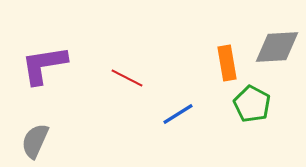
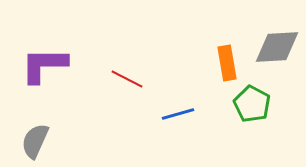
purple L-shape: rotated 9 degrees clockwise
red line: moved 1 px down
blue line: rotated 16 degrees clockwise
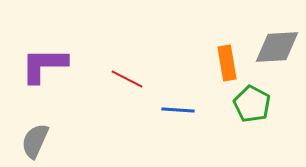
blue line: moved 4 px up; rotated 20 degrees clockwise
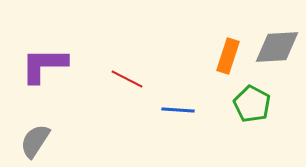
orange rectangle: moved 1 px right, 7 px up; rotated 28 degrees clockwise
gray semicircle: rotated 9 degrees clockwise
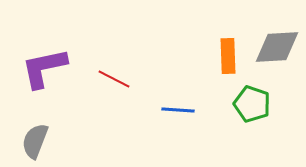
orange rectangle: rotated 20 degrees counterclockwise
purple L-shape: moved 3 px down; rotated 12 degrees counterclockwise
red line: moved 13 px left
green pentagon: rotated 9 degrees counterclockwise
gray semicircle: rotated 12 degrees counterclockwise
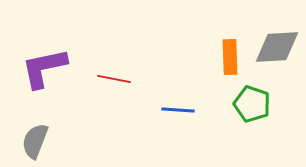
orange rectangle: moved 2 px right, 1 px down
red line: rotated 16 degrees counterclockwise
